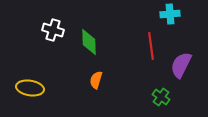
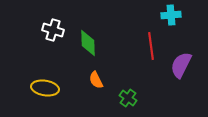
cyan cross: moved 1 px right, 1 px down
green diamond: moved 1 px left, 1 px down
orange semicircle: rotated 42 degrees counterclockwise
yellow ellipse: moved 15 px right
green cross: moved 33 px left, 1 px down
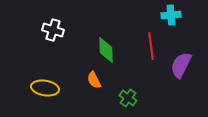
green diamond: moved 18 px right, 7 px down
orange semicircle: moved 2 px left
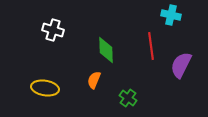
cyan cross: rotated 18 degrees clockwise
orange semicircle: rotated 48 degrees clockwise
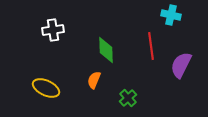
white cross: rotated 25 degrees counterclockwise
yellow ellipse: moved 1 px right; rotated 16 degrees clockwise
green cross: rotated 12 degrees clockwise
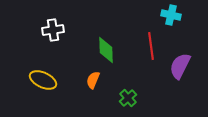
purple semicircle: moved 1 px left, 1 px down
orange semicircle: moved 1 px left
yellow ellipse: moved 3 px left, 8 px up
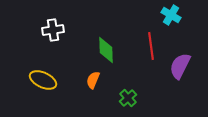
cyan cross: rotated 18 degrees clockwise
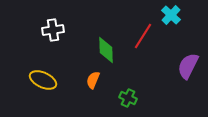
cyan cross: rotated 12 degrees clockwise
red line: moved 8 px left, 10 px up; rotated 40 degrees clockwise
purple semicircle: moved 8 px right
green cross: rotated 24 degrees counterclockwise
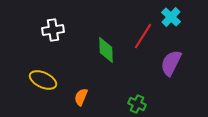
cyan cross: moved 2 px down
purple semicircle: moved 17 px left, 3 px up
orange semicircle: moved 12 px left, 17 px down
green cross: moved 9 px right, 6 px down
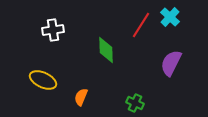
cyan cross: moved 1 px left
red line: moved 2 px left, 11 px up
green cross: moved 2 px left, 1 px up
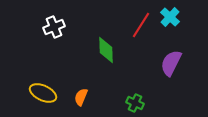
white cross: moved 1 px right, 3 px up; rotated 15 degrees counterclockwise
yellow ellipse: moved 13 px down
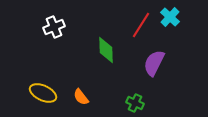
purple semicircle: moved 17 px left
orange semicircle: rotated 60 degrees counterclockwise
